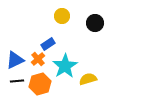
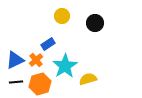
orange cross: moved 2 px left, 1 px down
black line: moved 1 px left, 1 px down
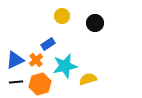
cyan star: rotated 20 degrees clockwise
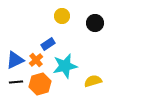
yellow semicircle: moved 5 px right, 2 px down
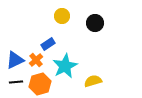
cyan star: rotated 15 degrees counterclockwise
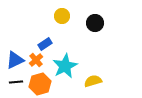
blue rectangle: moved 3 px left
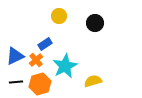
yellow circle: moved 3 px left
blue triangle: moved 4 px up
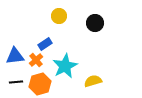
blue triangle: rotated 18 degrees clockwise
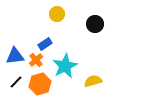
yellow circle: moved 2 px left, 2 px up
black circle: moved 1 px down
black line: rotated 40 degrees counterclockwise
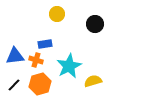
blue rectangle: rotated 24 degrees clockwise
orange cross: rotated 32 degrees counterclockwise
cyan star: moved 4 px right
black line: moved 2 px left, 3 px down
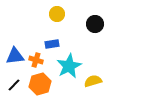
blue rectangle: moved 7 px right
